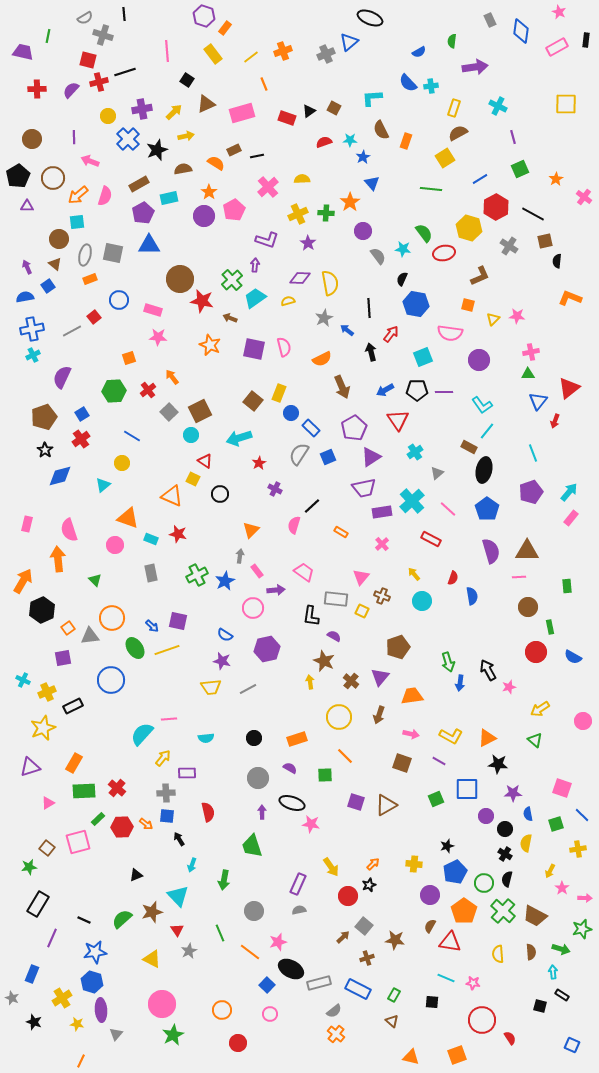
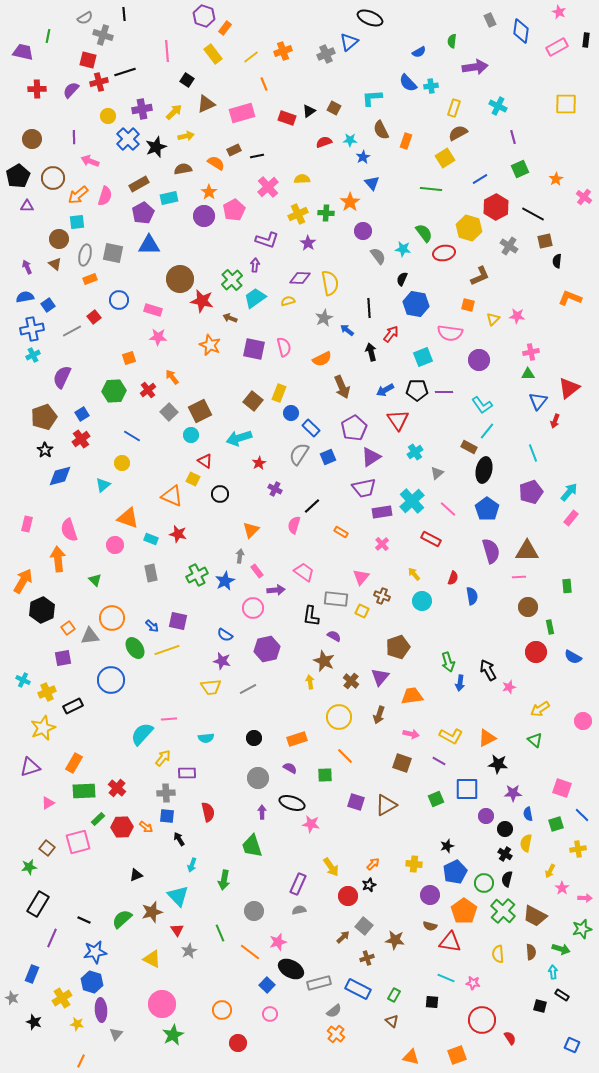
black star at (157, 150): moved 1 px left, 3 px up
blue square at (48, 286): moved 19 px down
orange arrow at (146, 824): moved 3 px down
brown semicircle at (430, 926): rotated 104 degrees counterclockwise
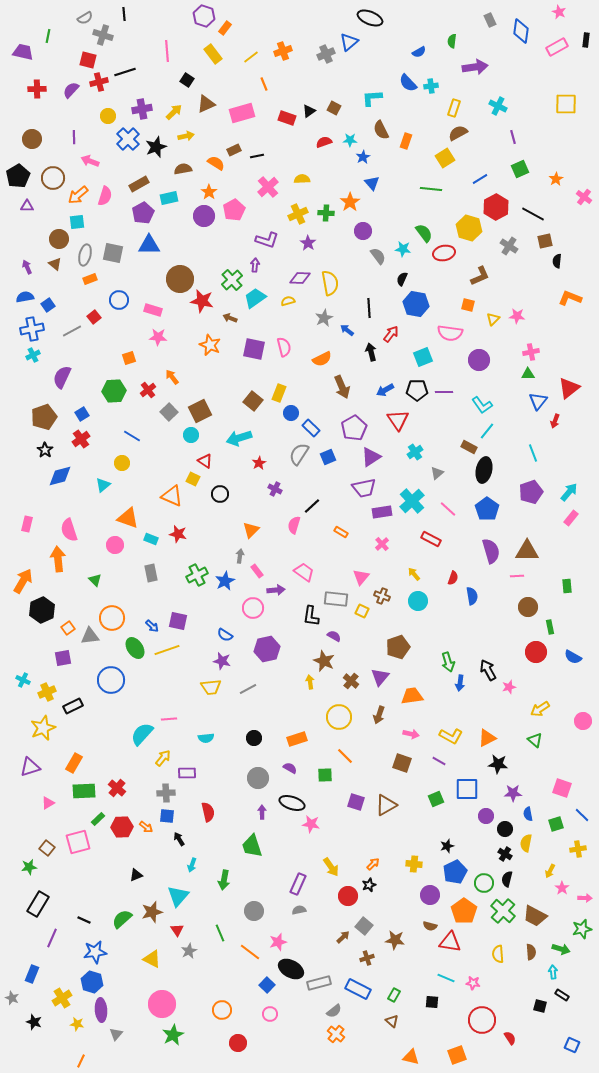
pink line at (519, 577): moved 2 px left, 1 px up
cyan circle at (422, 601): moved 4 px left
cyan triangle at (178, 896): rotated 25 degrees clockwise
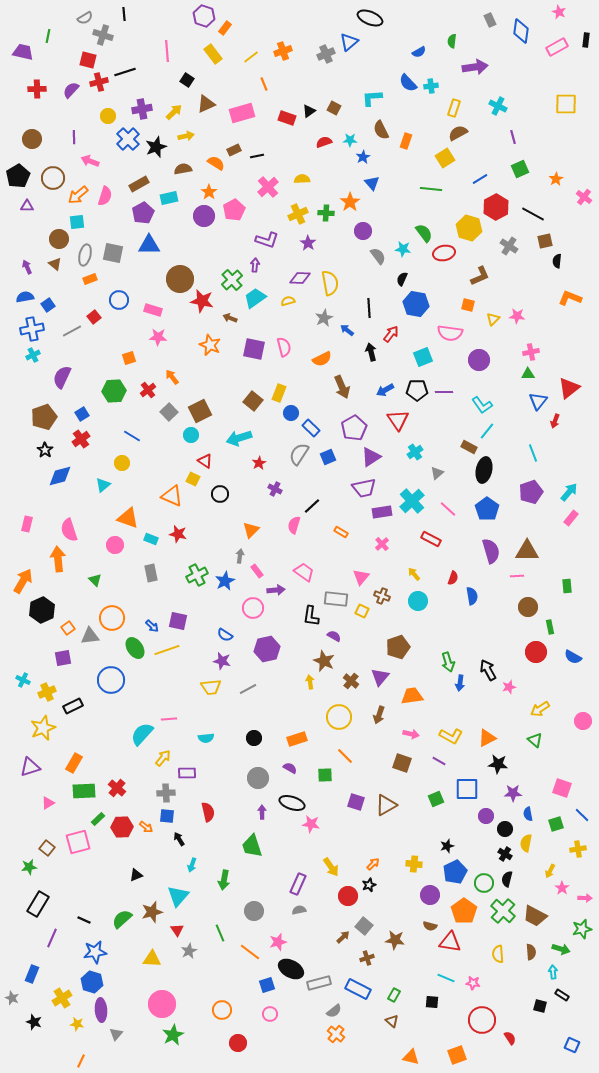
yellow triangle at (152, 959): rotated 24 degrees counterclockwise
blue square at (267, 985): rotated 28 degrees clockwise
